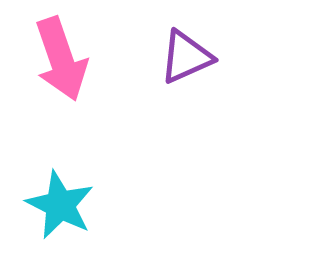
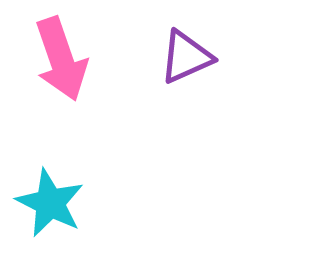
cyan star: moved 10 px left, 2 px up
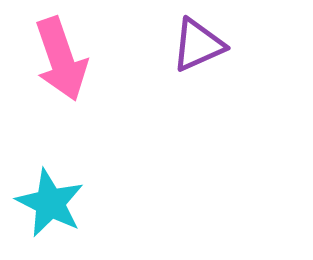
purple triangle: moved 12 px right, 12 px up
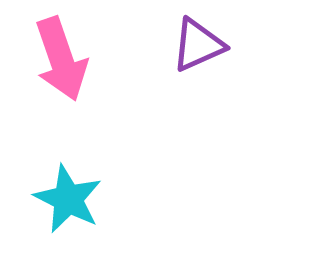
cyan star: moved 18 px right, 4 px up
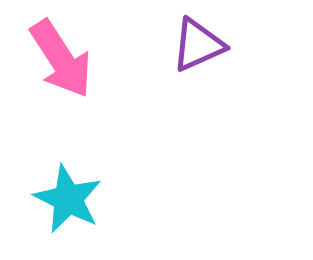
pink arrow: rotated 14 degrees counterclockwise
